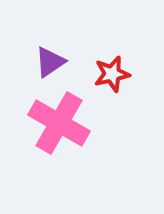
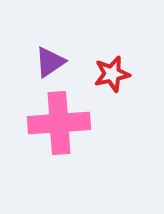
pink cross: rotated 34 degrees counterclockwise
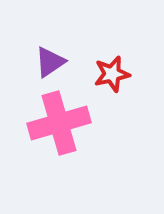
pink cross: rotated 12 degrees counterclockwise
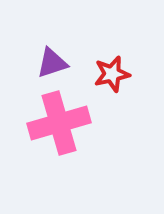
purple triangle: moved 2 px right, 1 px down; rotated 16 degrees clockwise
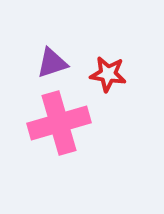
red star: moved 4 px left; rotated 21 degrees clockwise
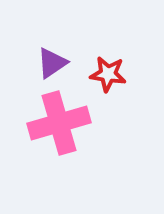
purple triangle: rotated 16 degrees counterclockwise
